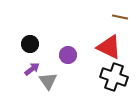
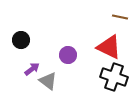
black circle: moved 9 px left, 4 px up
gray triangle: rotated 18 degrees counterclockwise
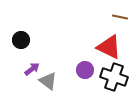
purple circle: moved 17 px right, 15 px down
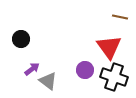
black circle: moved 1 px up
red triangle: rotated 28 degrees clockwise
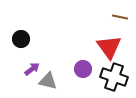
purple circle: moved 2 px left, 1 px up
gray triangle: rotated 24 degrees counterclockwise
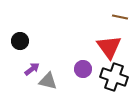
black circle: moved 1 px left, 2 px down
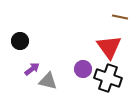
black cross: moved 6 px left, 1 px down
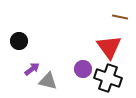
black circle: moved 1 px left
